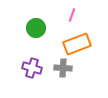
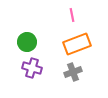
pink line: rotated 32 degrees counterclockwise
green circle: moved 9 px left, 14 px down
gray cross: moved 10 px right, 4 px down; rotated 24 degrees counterclockwise
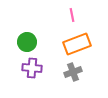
purple cross: rotated 12 degrees counterclockwise
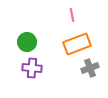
gray cross: moved 17 px right, 4 px up
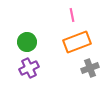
orange rectangle: moved 2 px up
purple cross: moved 3 px left; rotated 30 degrees counterclockwise
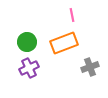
orange rectangle: moved 13 px left, 1 px down
gray cross: moved 1 px up
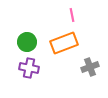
purple cross: rotated 36 degrees clockwise
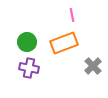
gray cross: moved 3 px right, 1 px up; rotated 24 degrees counterclockwise
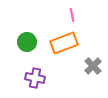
purple cross: moved 6 px right, 10 px down
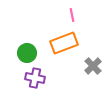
green circle: moved 11 px down
